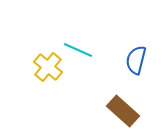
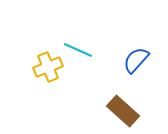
blue semicircle: rotated 28 degrees clockwise
yellow cross: rotated 28 degrees clockwise
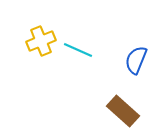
blue semicircle: rotated 20 degrees counterclockwise
yellow cross: moved 7 px left, 26 px up
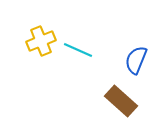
brown rectangle: moved 2 px left, 10 px up
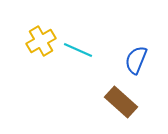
yellow cross: rotated 8 degrees counterclockwise
brown rectangle: moved 1 px down
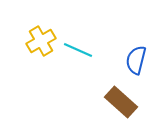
blue semicircle: rotated 8 degrees counterclockwise
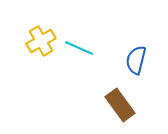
cyan line: moved 1 px right, 2 px up
brown rectangle: moved 1 px left, 3 px down; rotated 12 degrees clockwise
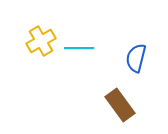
cyan line: rotated 24 degrees counterclockwise
blue semicircle: moved 2 px up
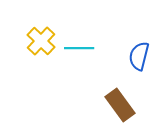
yellow cross: rotated 16 degrees counterclockwise
blue semicircle: moved 3 px right, 2 px up
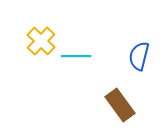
cyan line: moved 3 px left, 8 px down
